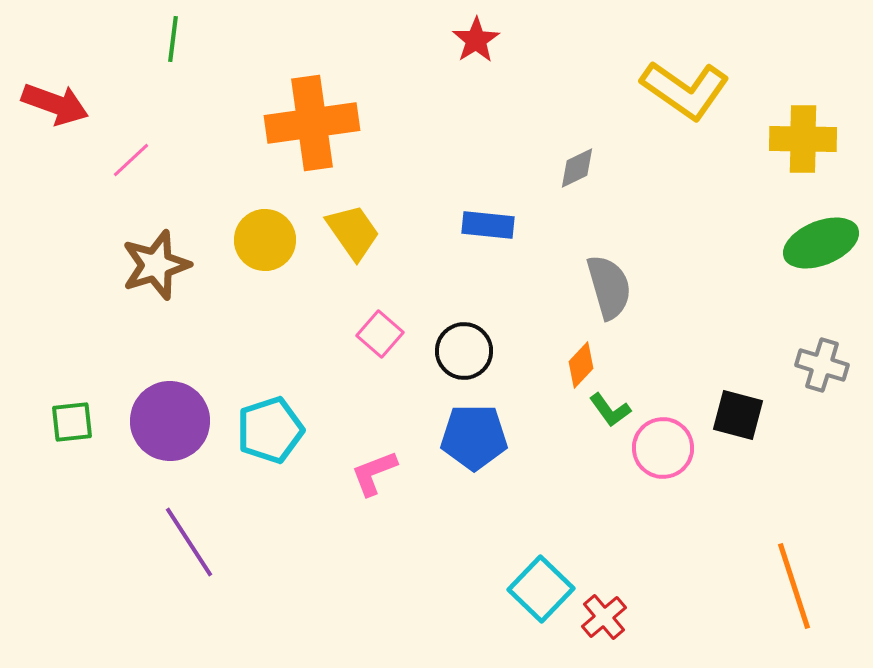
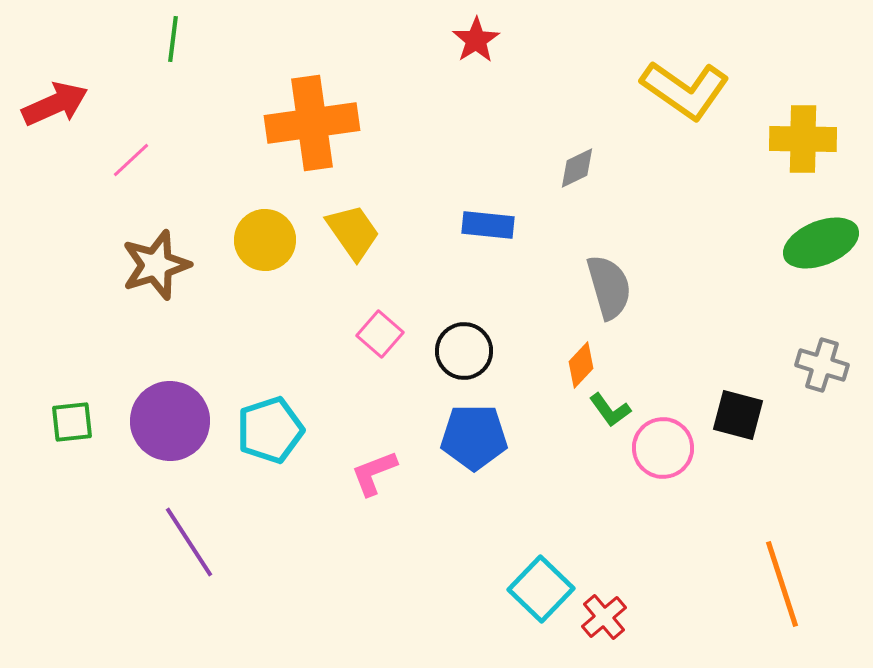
red arrow: rotated 44 degrees counterclockwise
orange line: moved 12 px left, 2 px up
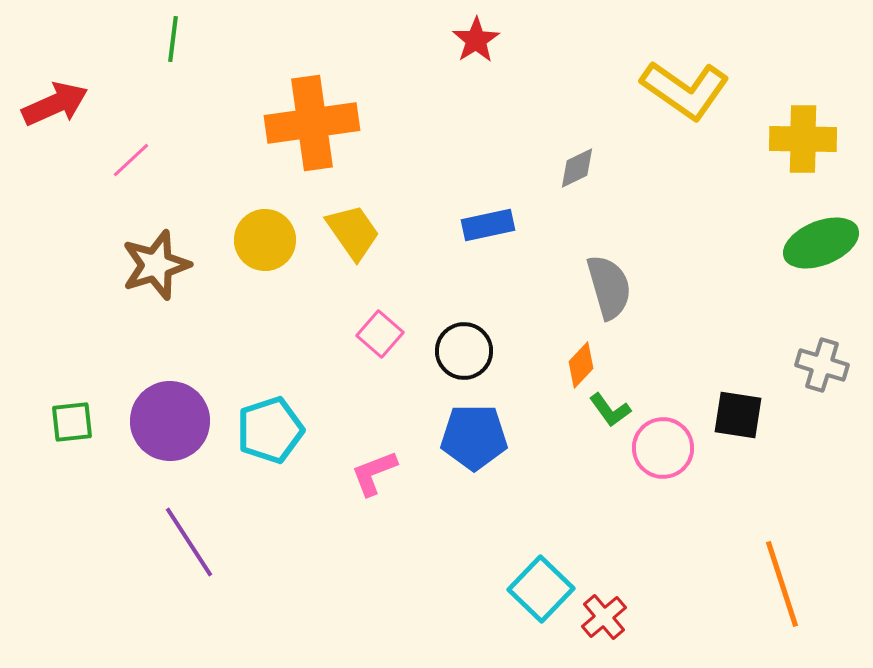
blue rectangle: rotated 18 degrees counterclockwise
black square: rotated 6 degrees counterclockwise
